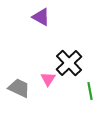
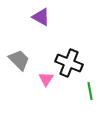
black cross: rotated 24 degrees counterclockwise
pink triangle: moved 2 px left
gray trapezoid: moved 28 px up; rotated 20 degrees clockwise
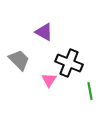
purple triangle: moved 3 px right, 15 px down
pink triangle: moved 3 px right, 1 px down
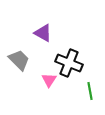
purple triangle: moved 1 px left, 1 px down
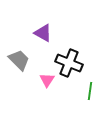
pink triangle: moved 2 px left
green line: rotated 18 degrees clockwise
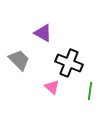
pink triangle: moved 5 px right, 7 px down; rotated 21 degrees counterclockwise
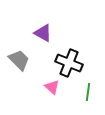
green line: moved 2 px left, 1 px down
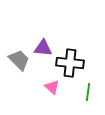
purple triangle: moved 15 px down; rotated 24 degrees counterclockwise
black cross: moved 1 px right; rotated 16 degrees counterclockwise
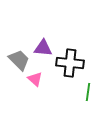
pink triangle: moved 17 px left, 8 px up
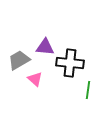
purple triangle: moved 2 px right, 1 px up
gray trapezoid: rotated 75 degrees counterclockwise
green line: moved 2 px up
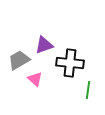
purple triangle: moved 1 px left, 2 px up; rotated 24 degrees counterclockwise
